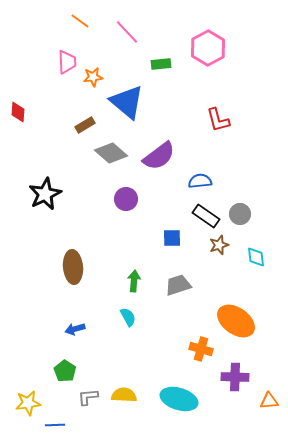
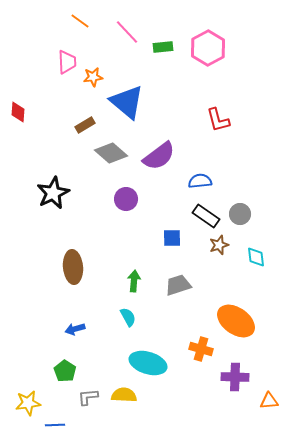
green rectangle: moved 2 px right, 17 px up
black star: moved 8 px right, 1 px up
cyan ellipse: moved 31 px left, 36 px up
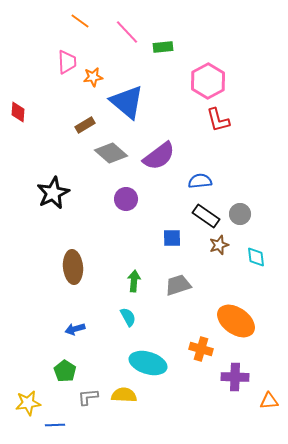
pink hexagon: moved 33 px down
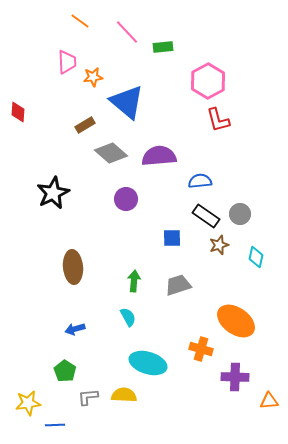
purple semicircle: rotated 148 degrees counterclockwise
cyan diamond: rotated 20 degrees clockwise
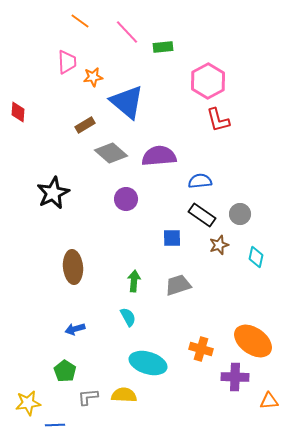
black rectangle: moved 4 px left, 1 px up
orange ellipse: moved 17 px right, 20 px down
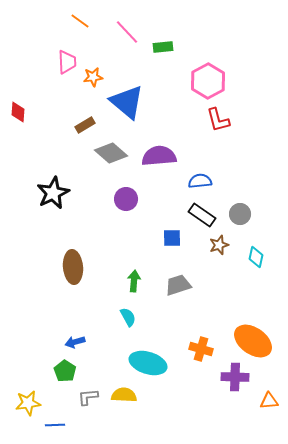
blue arrow: moved 13 px down
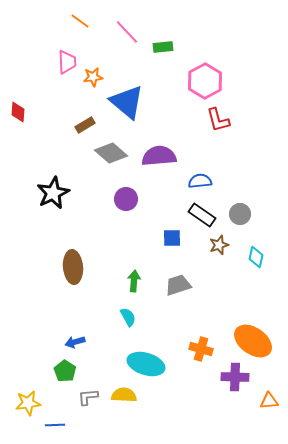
pink hexagon: moved 3 px left
cyan ellipse: moved 2 px left, 1 px down
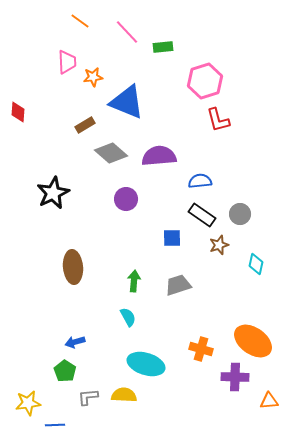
pink hexagon: rotated 12 degrees clockwise
blue triangle: rotated 18 degrees counterclockwise
cyan diamond: moved 7 px down
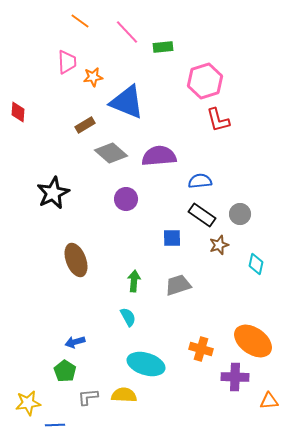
brown ellipse: moved 3 px right, 7 px up; rotated 16 degrees counterclockwise
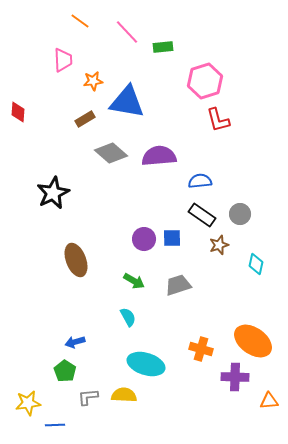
pink trapezoid: moved 4 px left, 2 px up
orange star: moved 4 px down
blue triangle: rotated 12 degrees counterclockwise
brown rectangle: moved 6 px up
purple circle: moved 18 px right, 40 px down
green arrow: rotated 115 degrees clockwise
